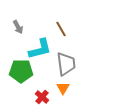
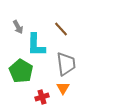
brown line: rotated 14 degrees counterclockwise
cyan L-shape: moved 4 px left, 4 px up; rotated 105 degrees clockwise
green pentagon: rotated 30 degrees clockwise
red cross: rotated 32 degrees clockwise
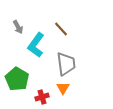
cyan L-shape: rotated 35 degrees clockwise
green pentagon: moved 4 px left, 8 px down
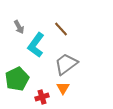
gray arrow: moved 1 px right
gray trapezoid: rotated 120 degrees counterclockwise
green pentagon: rotated 15 degrees clockwise
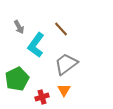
orange triangle: moved 1 px right, 2 px down
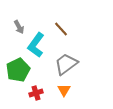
green pentagon: moved 1 px right, 9 px up
red cross: moved 6 px left, 4 px up
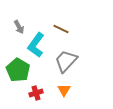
brown line: rotated 21 degrees counterclockwise
gray trapezoid: moved 3 px up; rotated 10 degrees counterclockwise
green pentagon: rotated 15 degrees counterclockwise
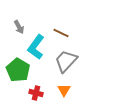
brown line: moved 4 px down
cyan L-shape: moved 2 px down
red cross: rotated 32 degrees clockwise
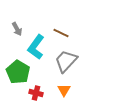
gray arrow: moved 2 px left, 2 px down
green pentagon: moved 2 px down
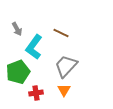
cyan L-shape: moved 2 px left
gray trapezoid: moved 5 px down
green pentagon: rotated 20 degrees clockwise
red cross: rotated 24 degrees counterclockwise
